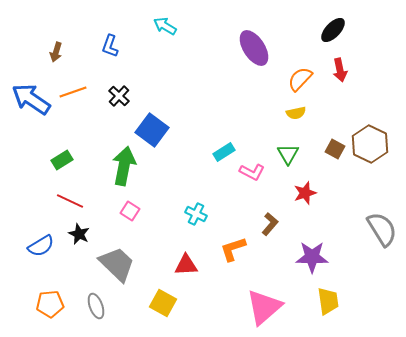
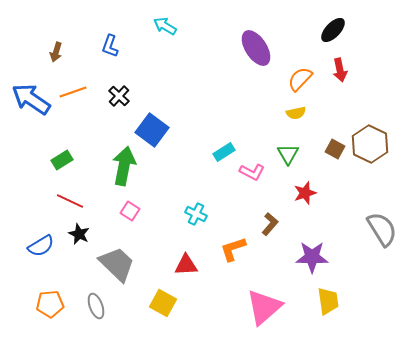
purple ellipse: moved 2 px right
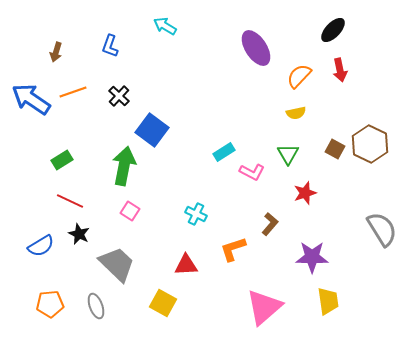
orange semicircle: moved 1 px left, 3 px up
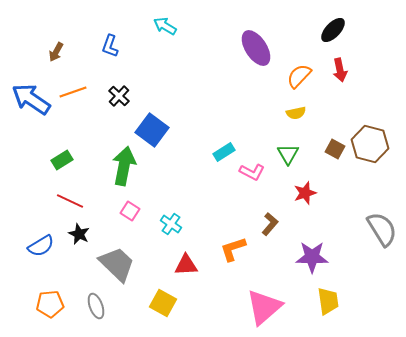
brown arrow: rotated 12 degrees clockwise
brown hexagon: rotated 12 degrees counterclockwise
cyan cross: moved 25 px left, 10 px down; rotated 10 degrees clockwise
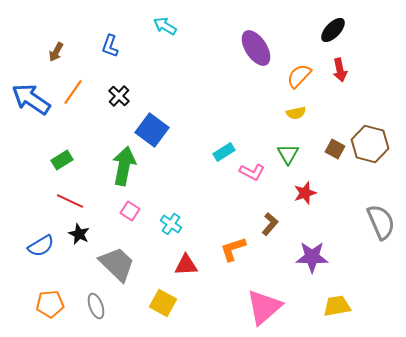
orange line: rotated 36 degrees counterclockwise
gray semicircle: moved 1 px left, 7 px up; rotated 9 degrees clockwise
yellow trapezoid: moved 9 px right, 5 px down; rotated 92 degrees counterclockwise
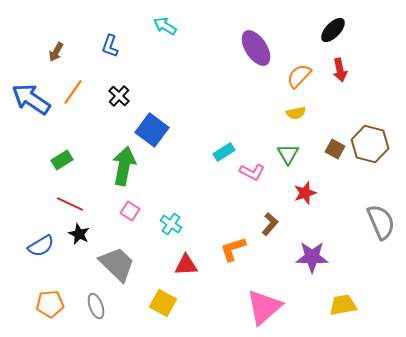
red line: moved 3 px down
yellow trapezoid: moved 6 px right, 1 px up
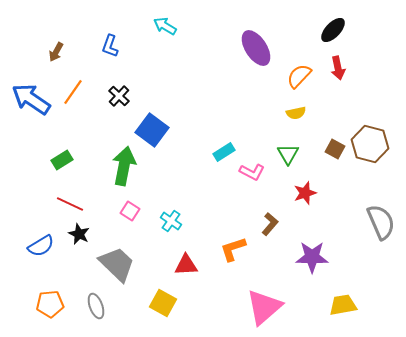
red arrow: moved 2 px left, 2 px up
cyan cross: moved 3 px up
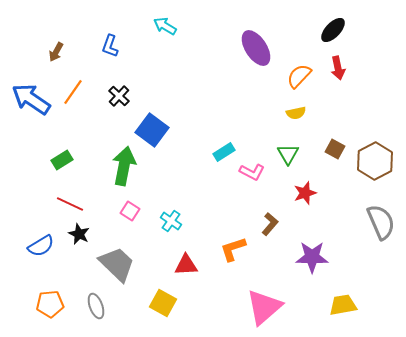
brown hexagon: moved 5 px right, 17 px down; rotated 18 degrees clockwise
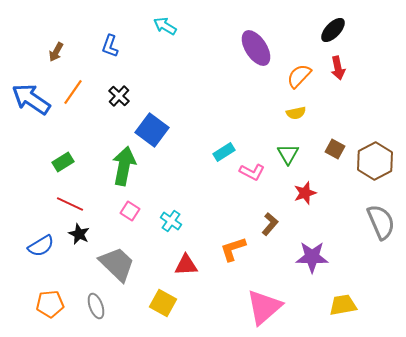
green rectangle: moved 1 px right, 2 px down
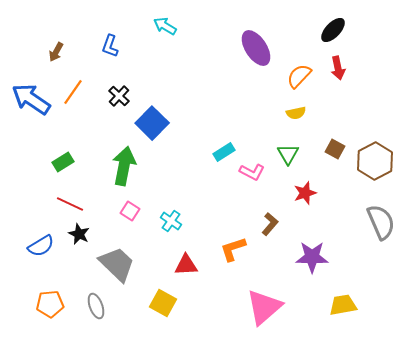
blue square: moved 7 px up; rotated 8 degrees clockwise
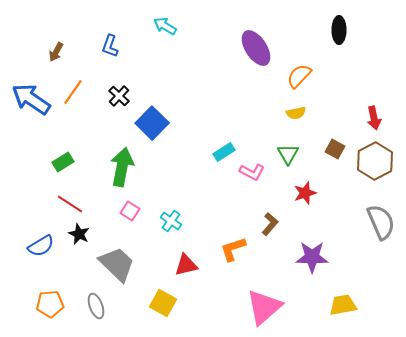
black ellipse: moved 6 px right; rotated 44 degrees counterclockwise
red arrow: moved 36 px right, 50 px down
green arrow: moved 2 px left, 1 px down
red line: rotated 8 degrees clockwise
red triangle: rotated 10 degrees counterclockwise
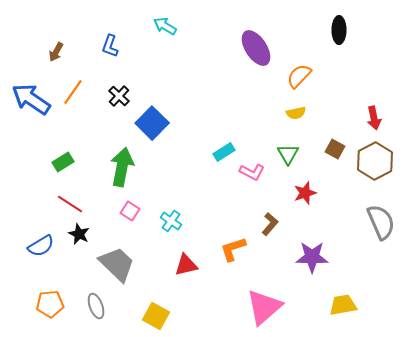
yellow square: moved 7 px left, 13 px down
